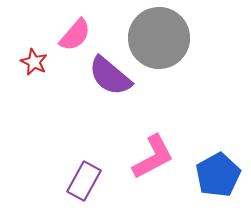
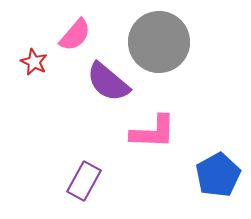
gray circle: moved 4 px down
purple semicircle: moved 2 px left, 6 px down
pink L-shape: moved 25 px up; rotated 30 degrees clockwise
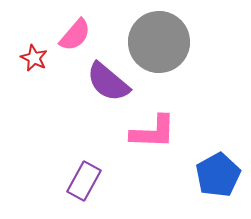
red star: moved 4 px up
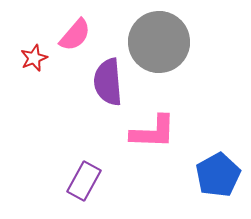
red star: rotated 24 degrees clockwise
purple semicircle: rotated 45 degrees clockwise
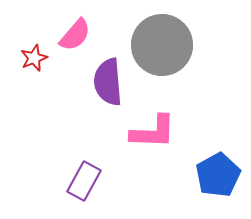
gray circle: moved 3 px right, 3 px down
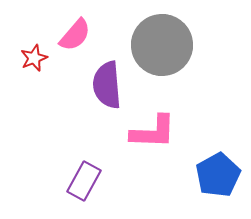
purple semicircle: moved 1 px left, 3 px down
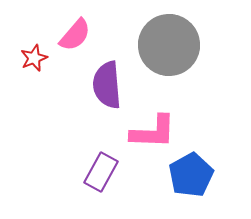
gray circle: moved 7 px right
blue pentagon: moved 27 px left
purple rectangle: moved 17 px right, 9 px up
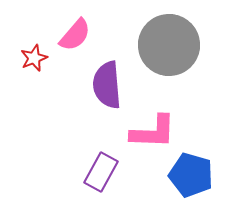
blue pentagon: rotated 27 degrees counterclockwise
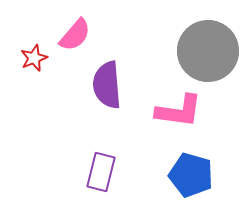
gray circle: moved 39 px right, 6 px down
pink L-shape: moved 26 px right, 21 px up; rotated 6 degrees clockwise
purple rectangle: rotated 15 degrees counterclockwise
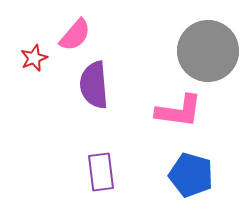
purple semicircle: moved 13 px left
purple rectangle: rotated 21 degrees counterclockwise
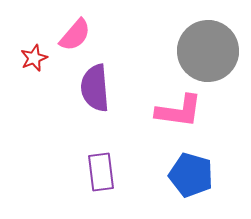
purple semicircle: moved 1 px right, 3 px down
